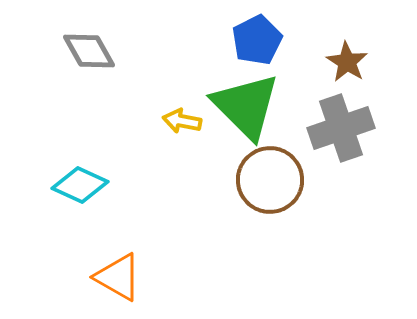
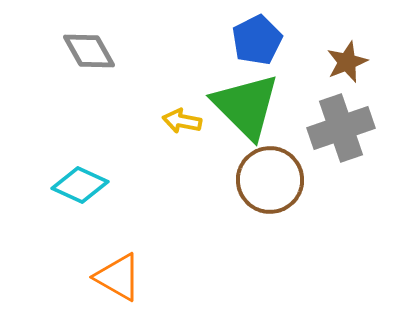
brown star: rotated 18 degrees clockwise
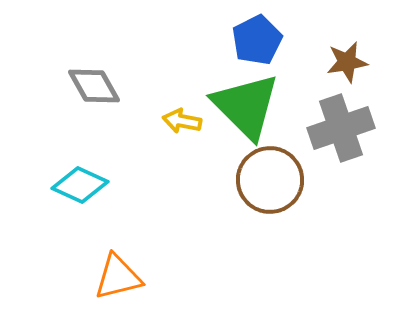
gray diamond: moved 5 px right, 35 px down
brown star: rotated 12 degrees clockwise
orange triangle: rotated 44 degrees counterclockwise
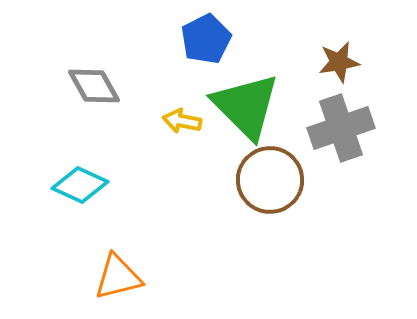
blue pentagon: moved 51 px left, 1 px up
brown star: moved 8 px left
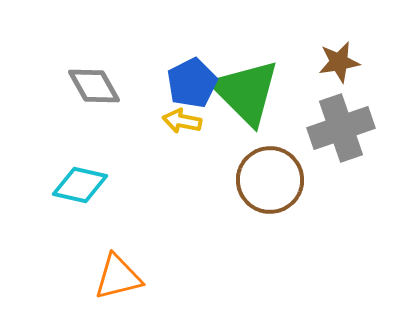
blue pentagon: moved 14 px left, 44 px down
green triangle: moved 14 px up
cyan diamond: rotated 12 degrees counterclockwise
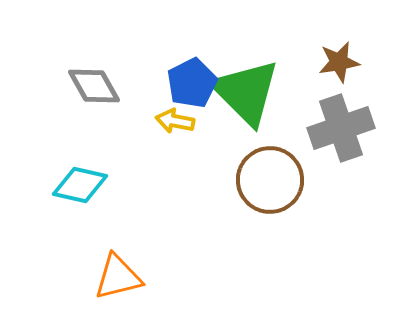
yellow arrow: moved 7 px left
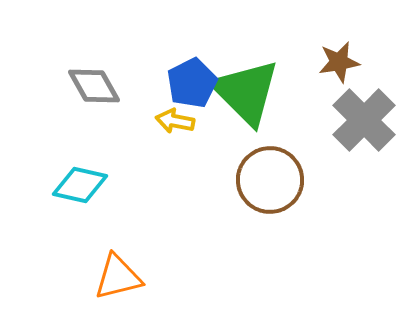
gray cross: moved 23 px right, 8 px up; rotated 26 degrees counterclockwise
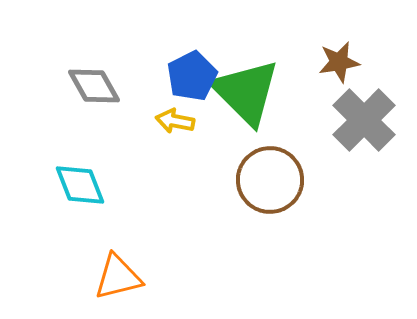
blue pentagon: moved 7 px up
cyan diamond: rotated 56 degrees clockwise
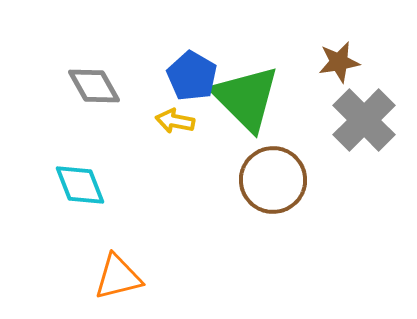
blue pentagon: rotated 15 degrees counterclockwise
green triangle: moved 6 px down
brown circle: moved 3 px right
